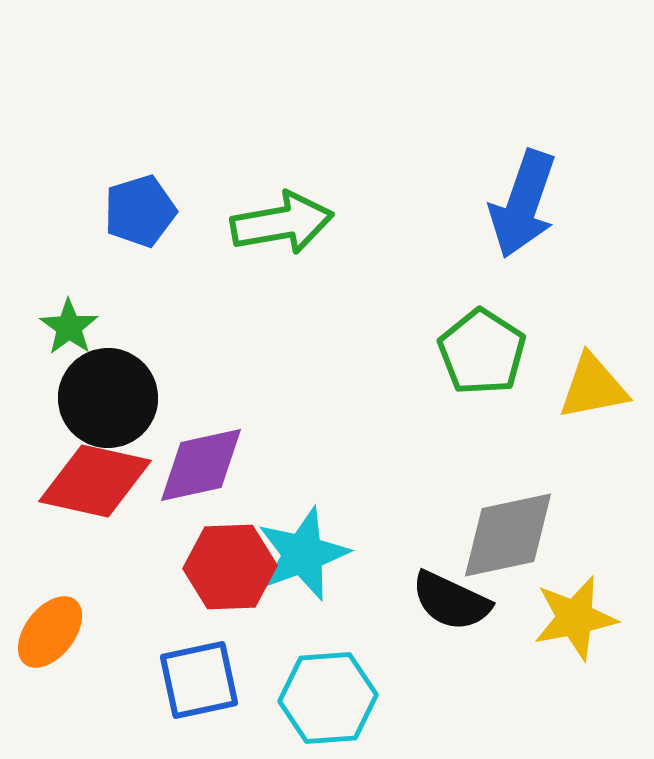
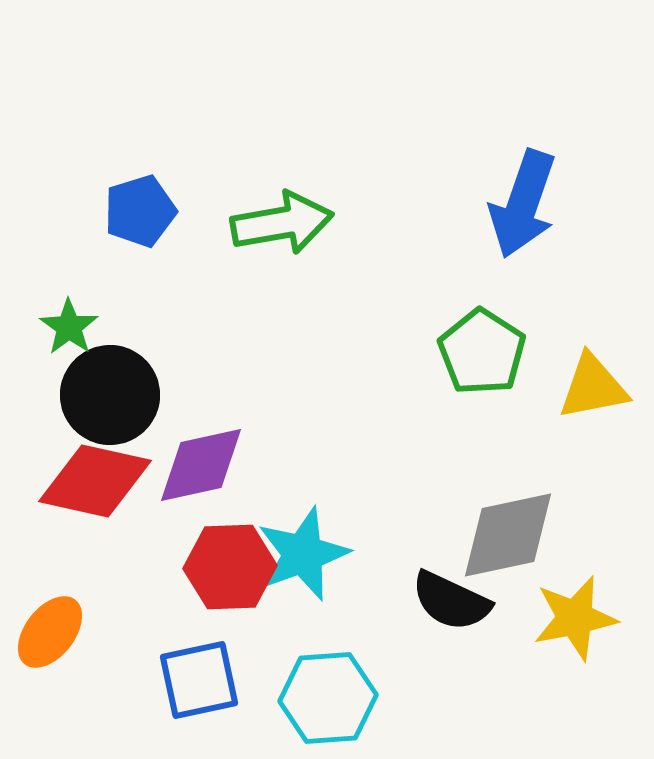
black circle: moved 2 px right, 3 px up
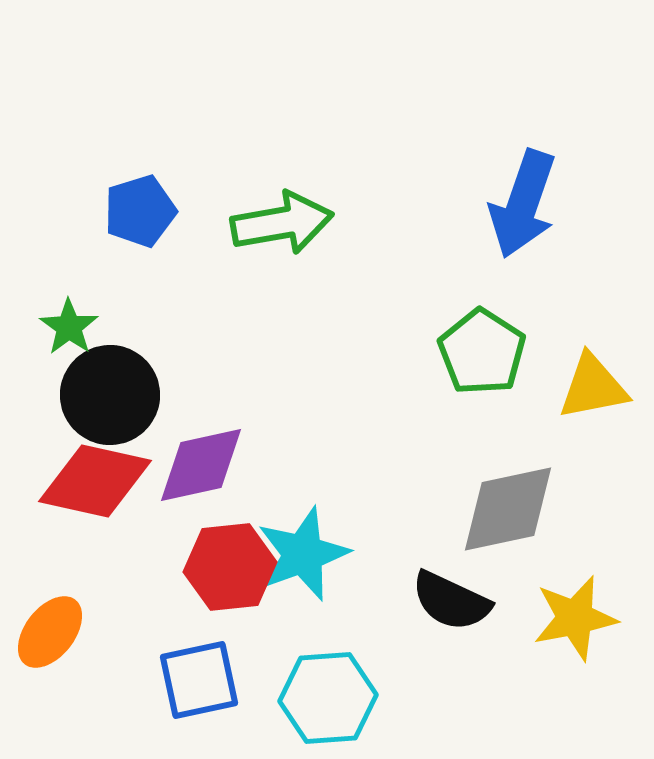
gray diamond: moved 26 px up
red hexagon: rotated 4 degrees counterclockwise
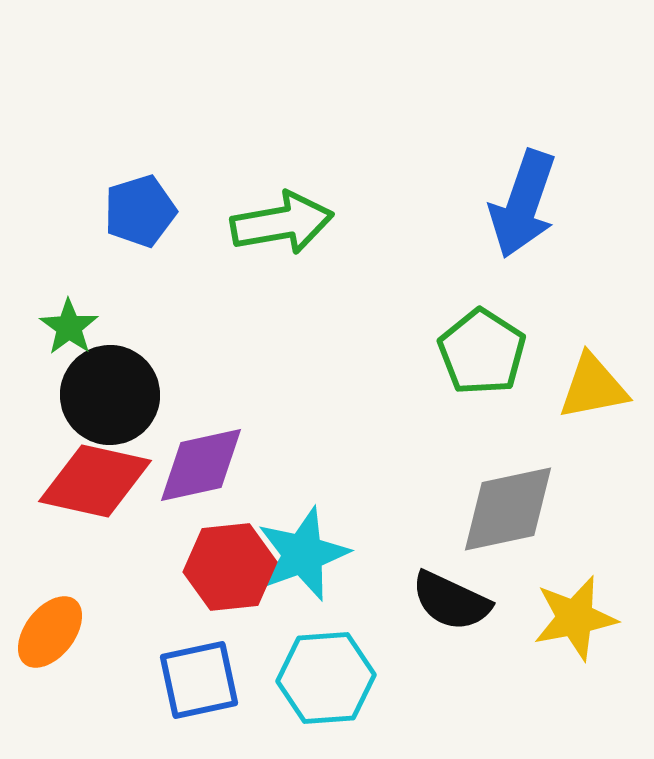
cyan hexagon: moved 2 px left, 20 px up
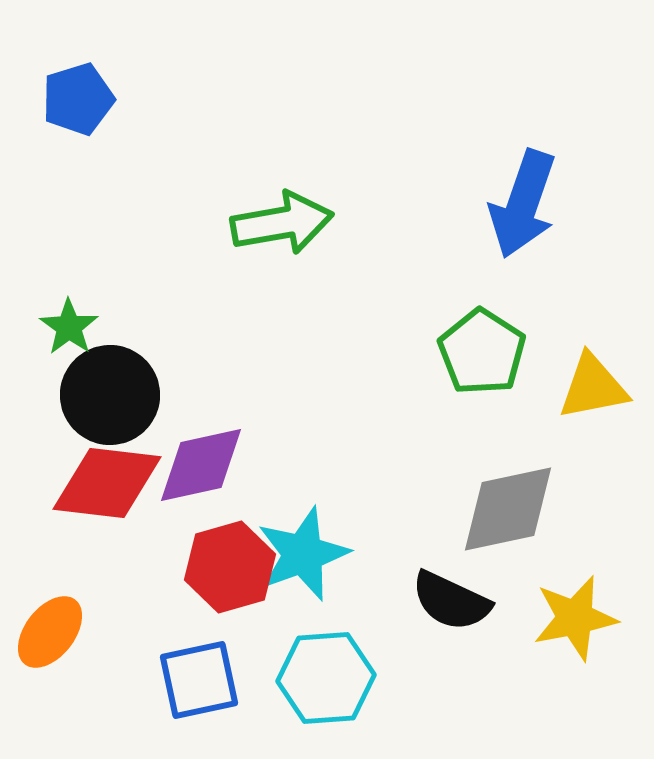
blue pentagon: moved 62 px left, 112 px up
red diamond: moved 12 px right, 2 px down; rotated 6 degrees counterclockwise
red hexagon: rotated 10 degrees counterclockwise
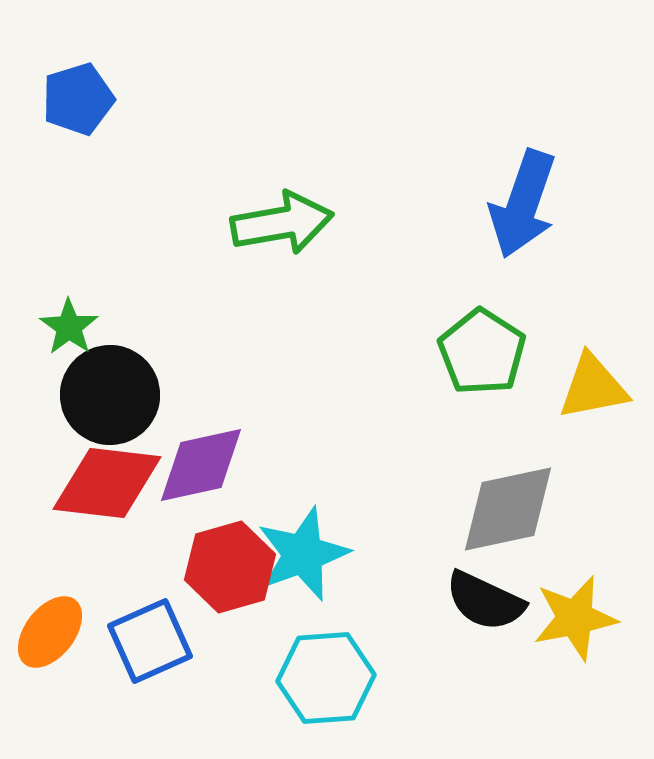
black semicircle: moved 34 px right
blue square: moved 49 px left, 39 px up; rotated 12 degrees counterclockwise
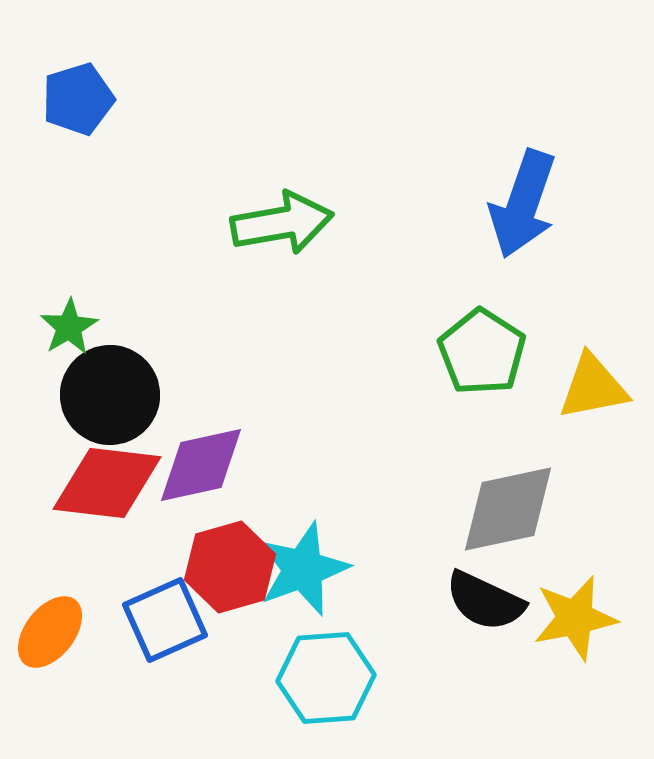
green star: rotated 6 degrees clockwise
cyan star: moved 15 px down
blue square: moved 15 px right, 21 px up
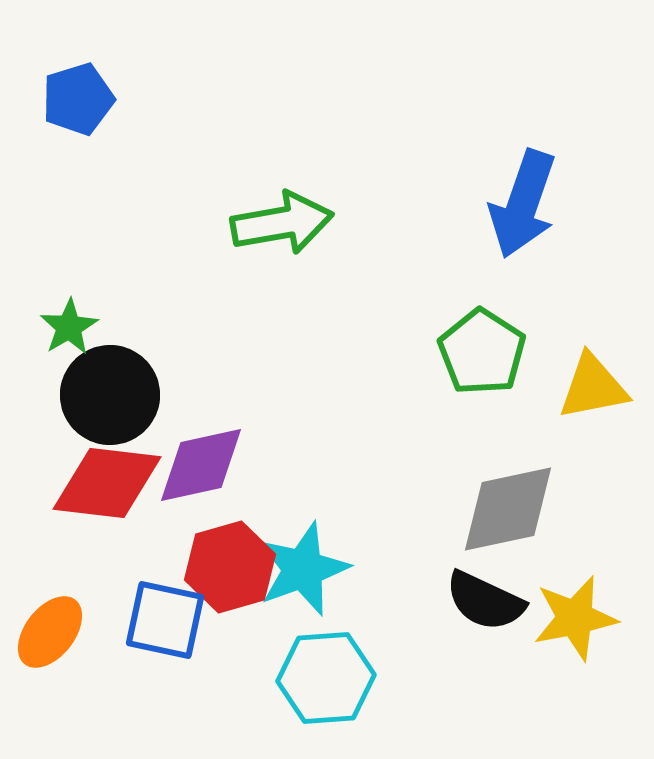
blue square: rotated 36 degrees clockwise
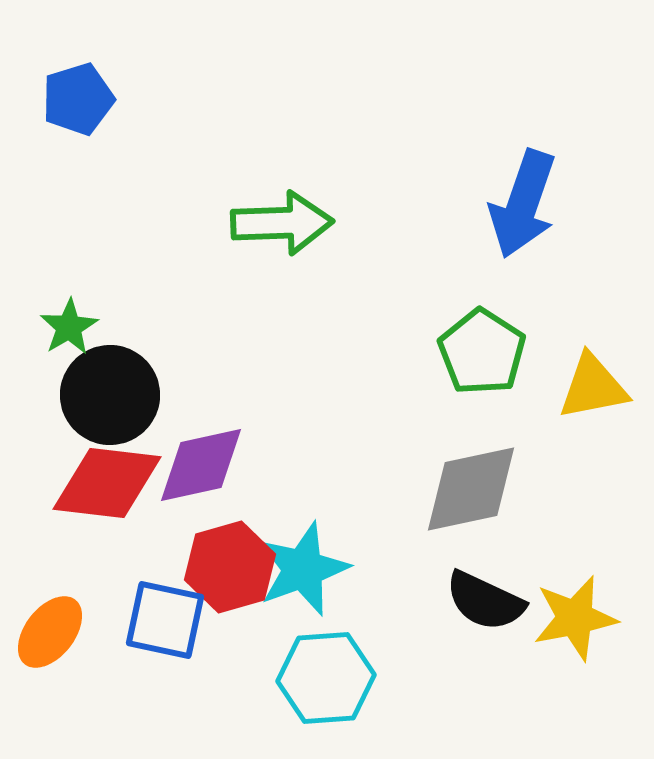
green arrow: rotated 8 degrees clockwise
gray diamond: moved 37 px left, 20 px up
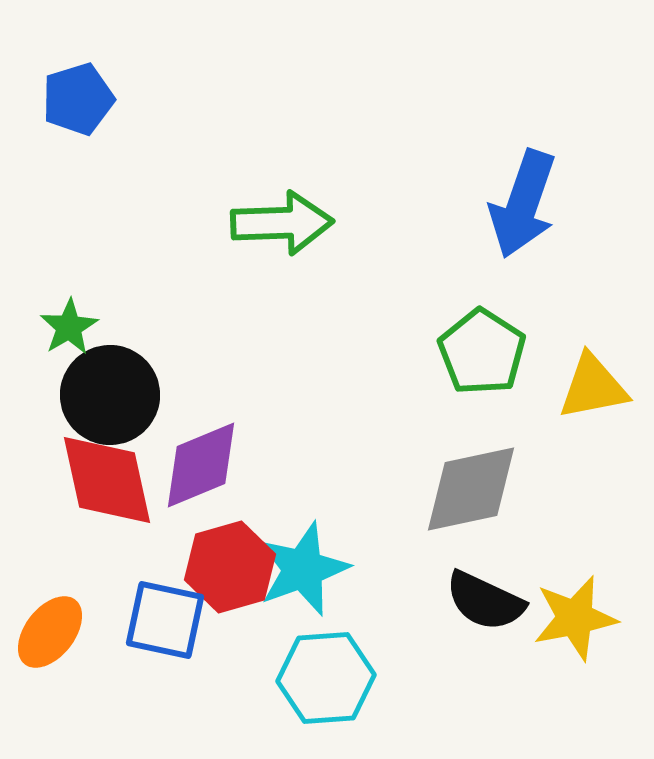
purple diamond: rotated 10 degrees counterclockwise
red diamond: moved 3 px up; rotated 71 degrees clockwise
